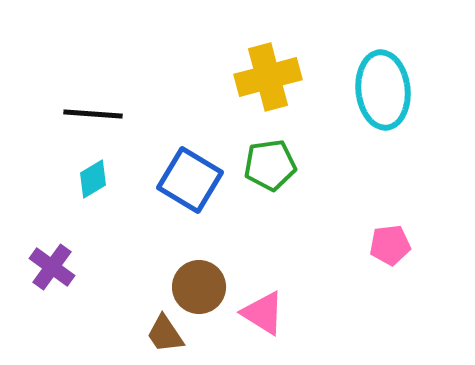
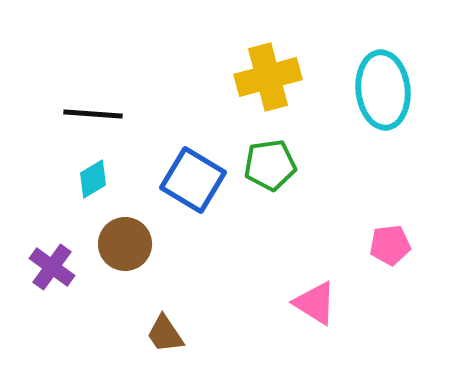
blue square: moved 3 px right
brown circle: moved 74 px left, 43 px up
pink triangle: moved 52 px right, 10 px up
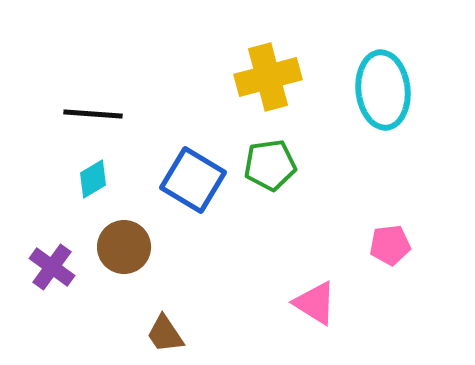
brown circle: moved 1 px left, 3 px down
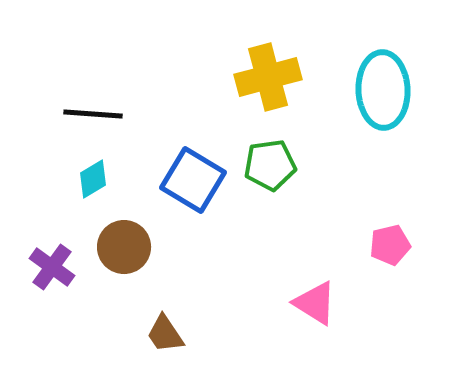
cyan ellipse: rotated 4 degrees clockwise
pink pentagon: rotated 6 degrees counterclockwise
